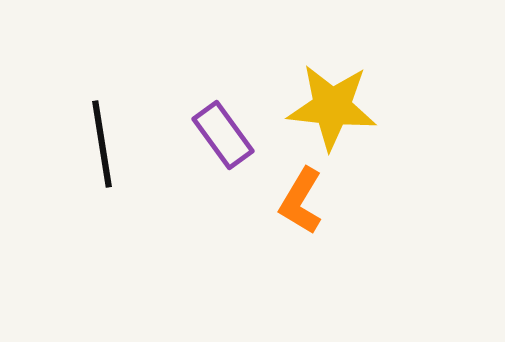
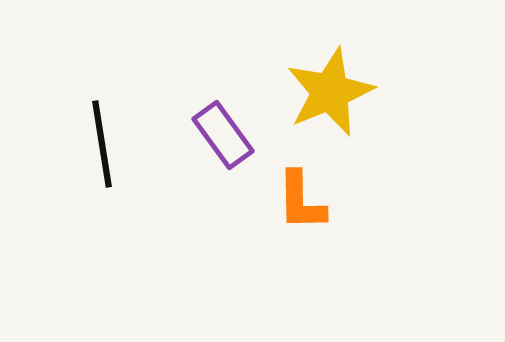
yellow star: moved 2 px left, 15 px up; rotated 28 degrees counterclockwise
orange L-shape: rotated 32 degrees counterclockwise
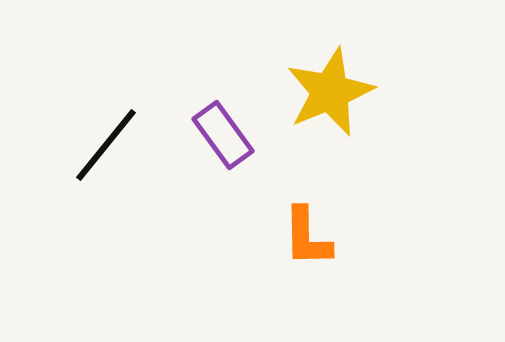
black line: moved 4 px right, 1 px down; rotated 48 degrees clockwise
orange L-shape: moved 6 px right, 36 px down
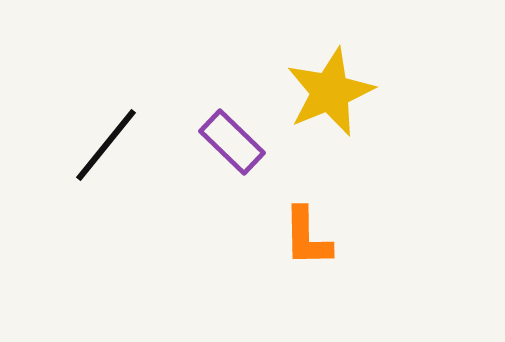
purple rectangle: moved 9 px right, 7 px down; rotated 10 degrees counterclockwise
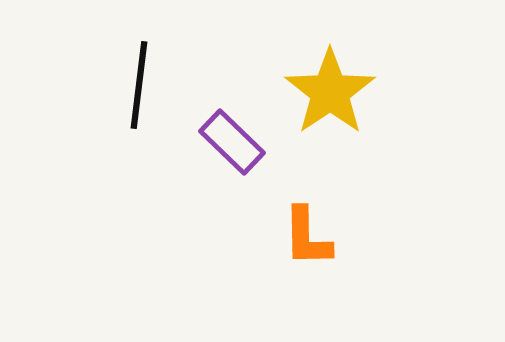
yellow star: rotated 12 degrees counterclockwise
black line: moved 33 px right, 60 px up; rotated 32 degrees counterclockwise
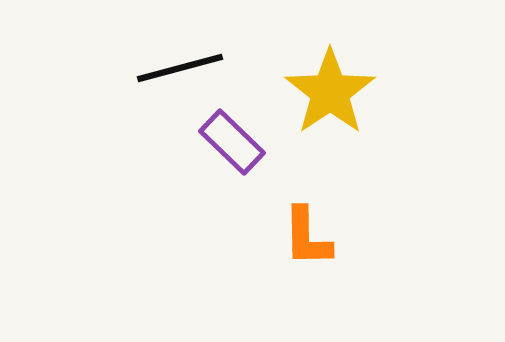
black line: moved 41 px right, 17 px up; rotated 68 degrees clockwise
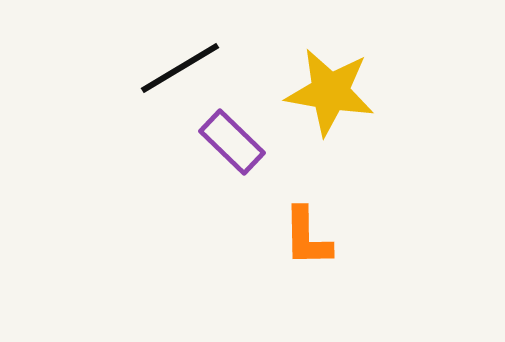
black line: rotated 16 degrees counterclockwise
yellow star: rotated 28 degrees counterclockwise
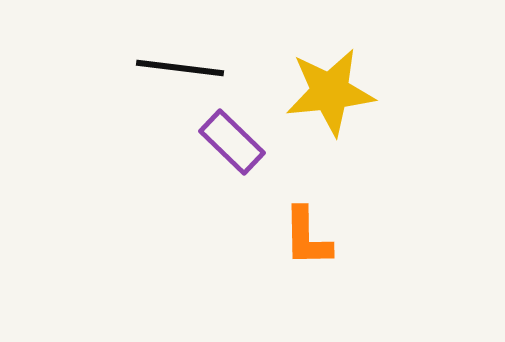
black line: rotated 38 degrees clockwise
yellow star: rotated 16 degrees counterclockwise
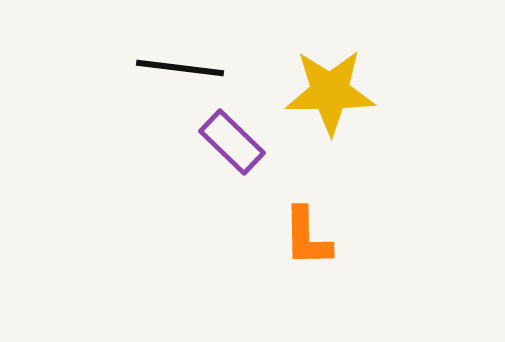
yellow star: rotated 6 degrees clockwise
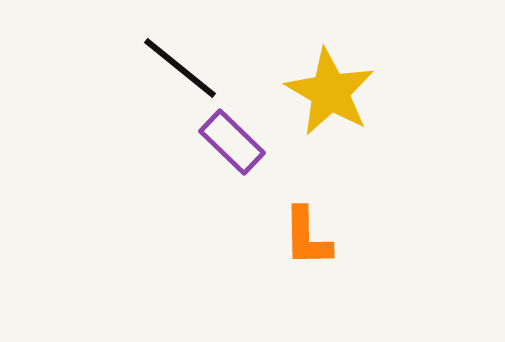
black line: rotated 32 degrees clockwise
yellow star: rotated 30 degrees clockwise
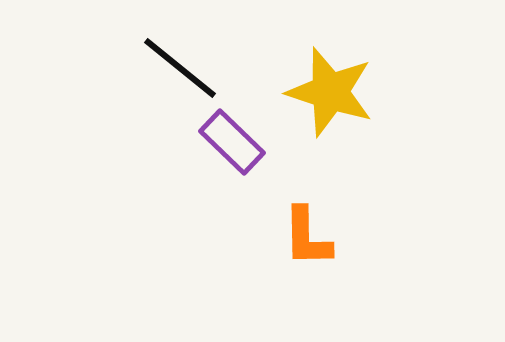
yellow star: rotated 12 degrees counterclockwise
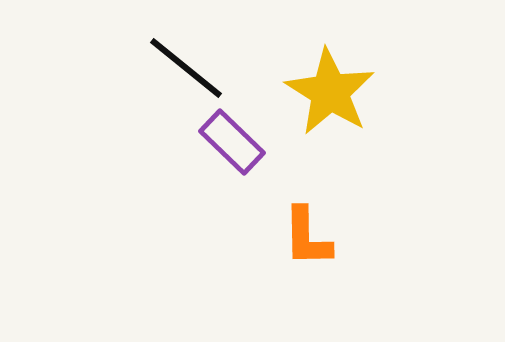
black line: moved 6 px right
yellow star: rotated 14 degrees clockwise
